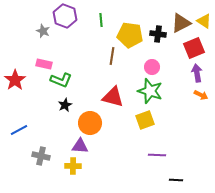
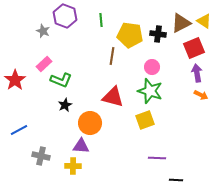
pink rectangle: rotated 56 degrees counterclockwise
purple triangle: moved 1 px right
purple line: moved 3 px down
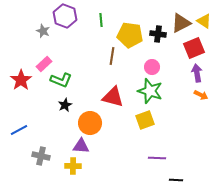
red star: moved 6 px right
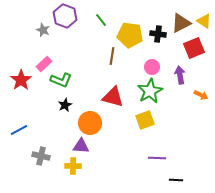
green line: rotated 32 degrees counterclockwise
gray star: moved 1 px up
purple arrow: moved 17 px left, 2 px down
green star: rotated 25 degrees clockwise
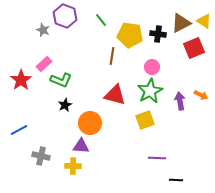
purple arrow: moved 26 px down
red triangle: moved 2 px right, 2 px up
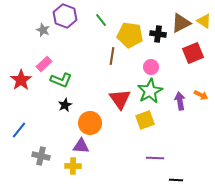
red square: moved 1 px left, 5 px down
pink circle: moved 1 px left
red triangle: moved 5 px right, 4 px down; rotated 40 degrees clockwise
blue line: rotated 24 degrees counterclockwise
purple line: moved 2 px left
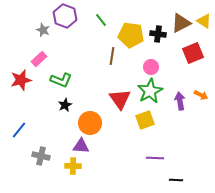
yellow pentagon: moved 1 px right
pink rectangle: moved 5 px left, 5 px up
red star: rotated 20 degrees clockwise
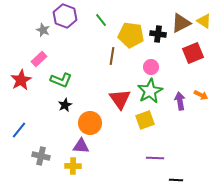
red star: rotated 15 degrees counterclockwise
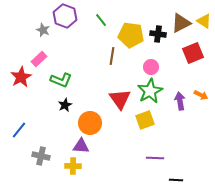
red star: moved 3 px up
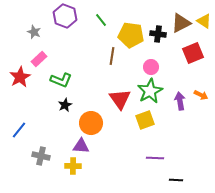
gray star: moved 9 px left, 2 px down
red star: moved 1 px left
orange circle: moved 1 px right
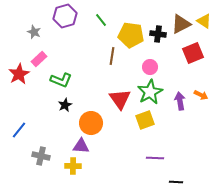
purple hexagon: rotated 25 degrees clockwise
brown triangle: moved 1 px down
pink circle: moved 1 px left
red star: moved 1 px left, 3 px up
green star: moved 1 px down
black line: moved 2 px down
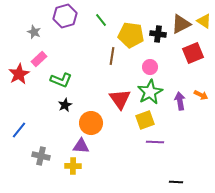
purple line: moved 16 px up
